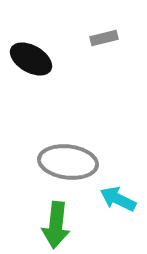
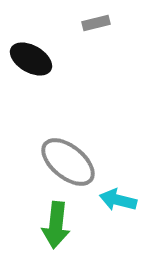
gray rectangle: moved 8 px left, 15 px up
gray ellipse: rotated 32 degrees clockwise
cyan arrow: moved 1 px down; rotated 12 degrees counterclockwise
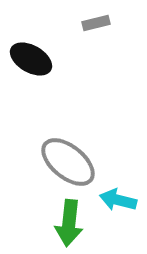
green arrow: moved 13 px right, 2 px up
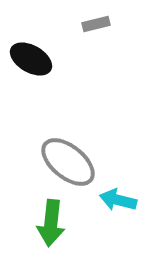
gray rectangle: moved 1 px down
green arrow: moved 18 px left
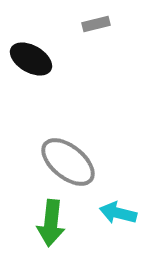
cyan arrow: moved 13 px down
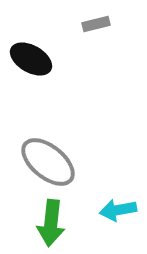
gray ellipse: moved 20 px left
cyan arrow: moved 3 px up; rotated 24 degrees counterclockwise
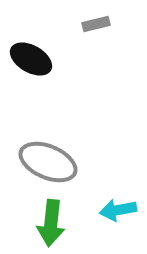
gray ellipse: rotated 16 degrees counterclockwise
